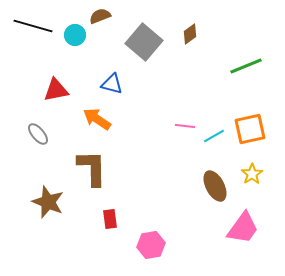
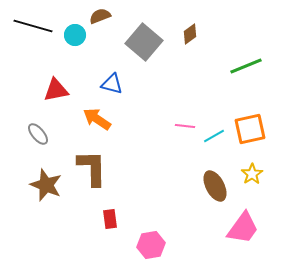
brown star: moved 2 px left, 17 px up
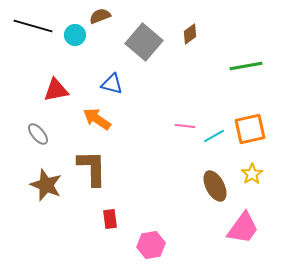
green line: rotated 12 degrees clockwise
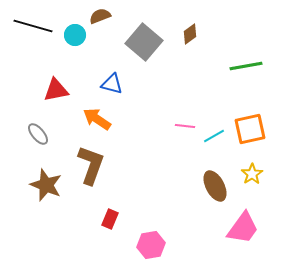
brown L-shape: moved 1 px left, 3 px up; rotated 21 degrees clockwise
red rectangle: rotated 30 degrees clockwise
